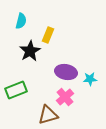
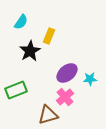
cyan semicircle: moved 1 px down; rotated 21 degrees clockwise
yellow rectangle: moved 1 px right, 1 px down
purple ellipse: moved 1 px right, 1 px down; rotated 50 degrees counterclockwise
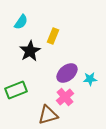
yellow rectangle: moved 4 px right
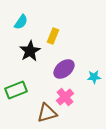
purple ellipse: moved 3 px left, 4 px up
cyan star: moved 4 px right, 2 px up
brown triangle: moved 1 px left, 2 px up
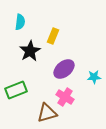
cyan semicircle: moved 1 px left; rotated 28 degrees counterclockwise
pink cross: rotated 18 degrees counterclockwise
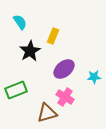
cyan semicircle: rotated 42 degrees counterclockwise
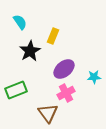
pink cross: moved 1 px right, 4 px up; rotated 30 degrees clockwise
brown triangle: moved 1 px right; rotated 50 degrees counterclockwise
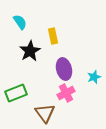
yellow rectangle: rotated 35 degrees counterclockwise
purple ellipse: rotated 65 degrees counterclockwise
cyan star: rotated 16 degrees counterclockwise
green rectangle: moved 3 px down
brown triangle: moved 3 px left
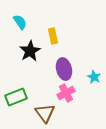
cyan star: rotated 24 degrees counterclockwise
green rectangle: moved 4 px down
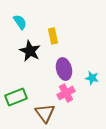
black star: rotated 15 degrees counterclockwise
cyan star: moved 2 px left, 1 px down; rotated 16 degrees counterclockwise
